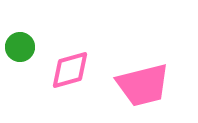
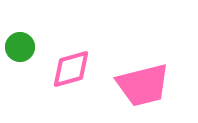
pink diamond: moved 1 px right, 1 px up
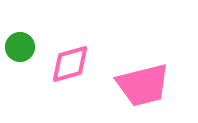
pink diamond: moved 1 px left, 5 px up
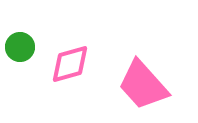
pink trapezoid: rotated 62 degrees clockwise
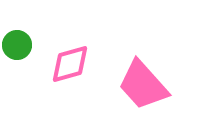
green circle: moved 3 px left, 2 px up
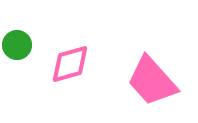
pink trapezoid: moved 9 px right, 4 px up
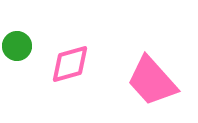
green circle: moved 1 px down
